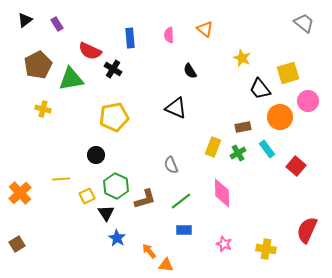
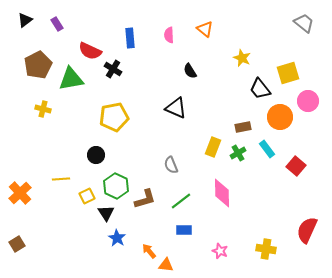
pink star at (224, 244): moved 4 px left, 7 px down
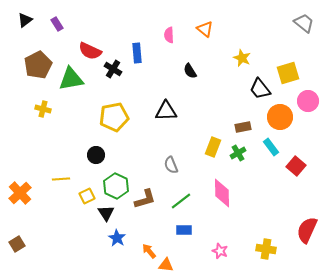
blue rectangle at (130, 38): moved 7 px right, 15 px down
black triangle at (176, 108): moved 10 px left, 3 px down; rotated 25 degrees counterclockwise
cyan rectangle at (267, 149): moved 4 px right, 2 px up
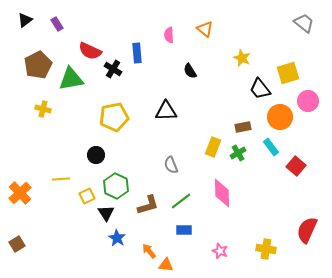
brown L-shape at (145, 199): moved 3 px right, 6 px down
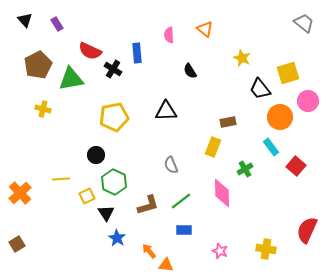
black triangle at (25, 20): rotated 35 degrees counterclockwise
brown rectangle at (243, 127): moved 15 px left, 5 px up
green cross at (238, 153): moved 7 px right, 16 px down
green hexagon at (116, 186): moved 2 px left, 4 px up
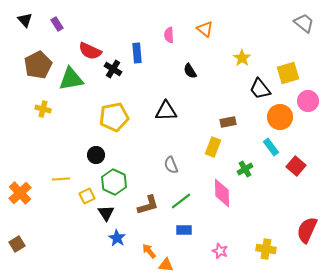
yellow star at (242, 58): rotated 12 degrees clockwise
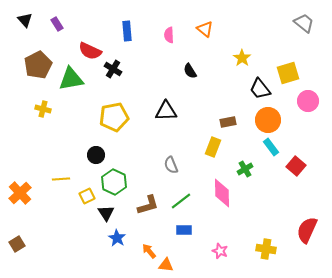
blue rectangle at (137, 53): moved 10 px left, 22 px up
orange circle at (280, 117): moved 12 px left, 3 px down
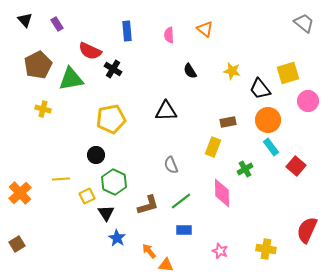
yellow star at (242, 58): moved 10 px left, 13 px down; rotated 24 degrees counterclockwise
yellow pentagon at (114, 117): moved 3 px left, 2 px down
